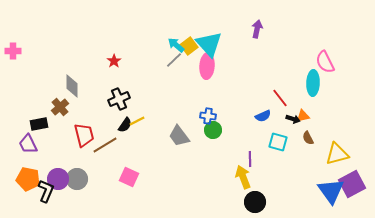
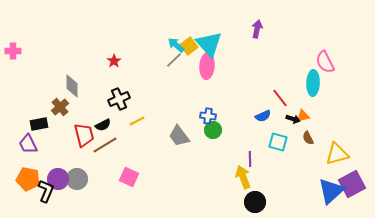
black semicircle: moved 22 px left; rotated 28 degrees clockwise
blue triangle: rotated 24 degrees clockwise
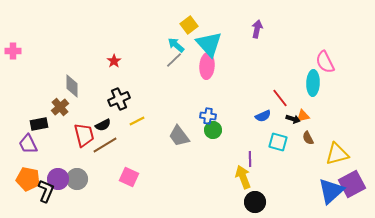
yellow square: moved 21 px up
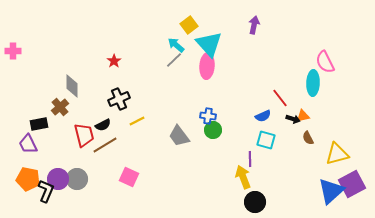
purple arrow: moved 3 px left, 4 px up
cyan square: moved 12 px left, 2 px up
